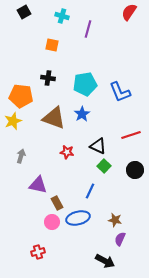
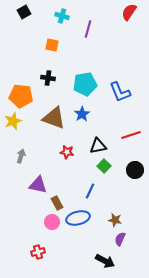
black triangle: rotated 36 degrees counterclockwise
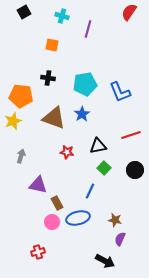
green square: moved 2 px down
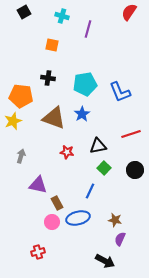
red line: moved 1 px up
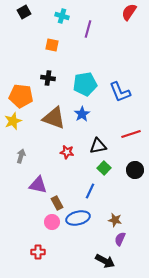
red cross: rotated 16 degrees clockwise
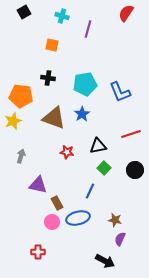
red semicircle: moved 3 px left, 1 px down
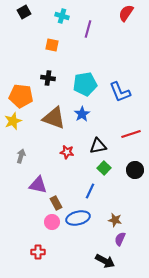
brown rectangle: moved 1 px left
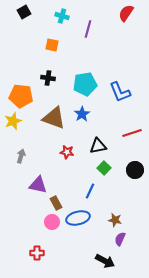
red line: moved 1 px right, 1 px up
red cross: moved 1 px left, 1 px down
